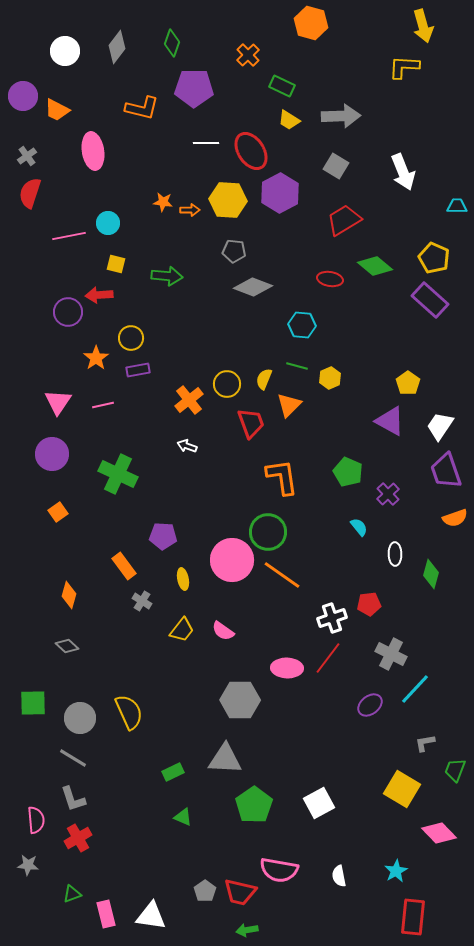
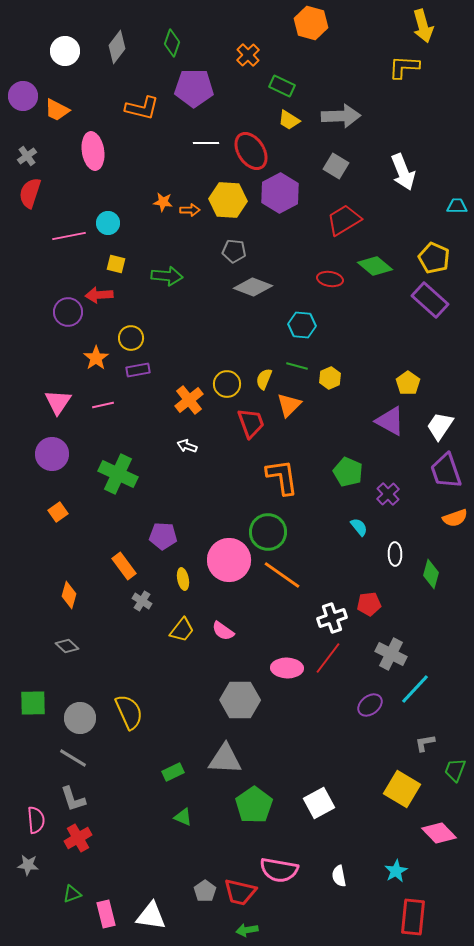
pink circle at (232, 560): moved 3 px left
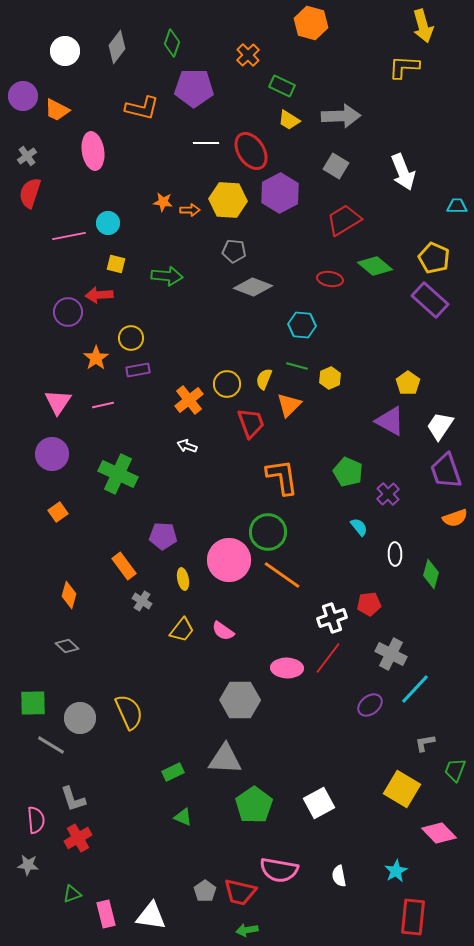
gray line at (73, 758): moved 22 px left, 13 px up
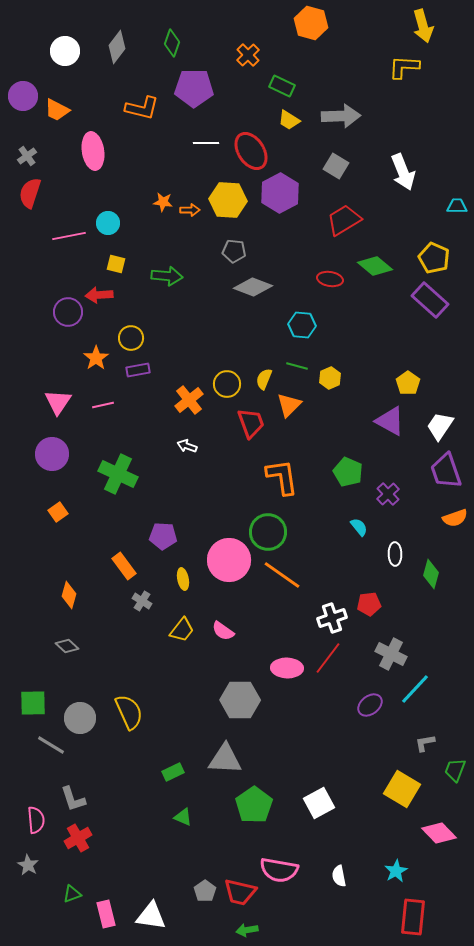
gray star at (28, 865): rotated 25 degrees clockwise
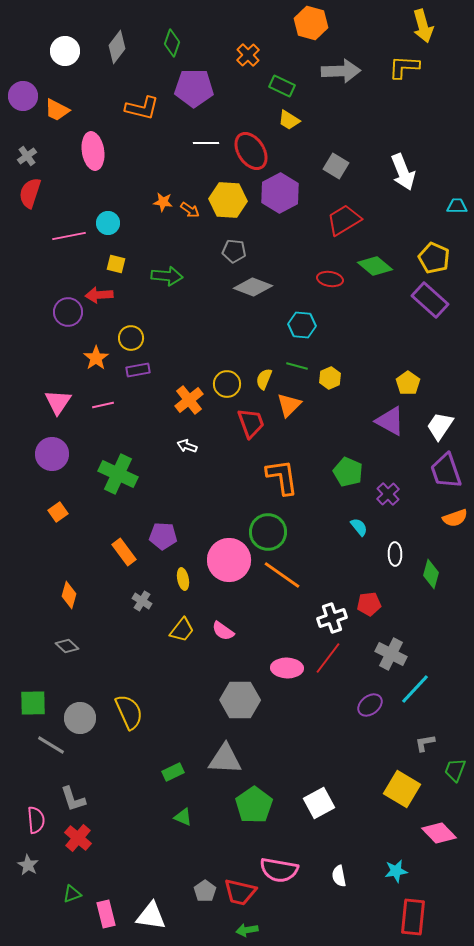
gray arrow at (341, 116): moved 45 px up
orange arrow at (190, 210): rotated 36 degrees clockwise
orange rectangle at (124, 566): moved 14 px up
red cross at (78, 838): rotated 20 degrees counterclockwise
cyan star at (396, 871): rotated 20 degrees clockwise
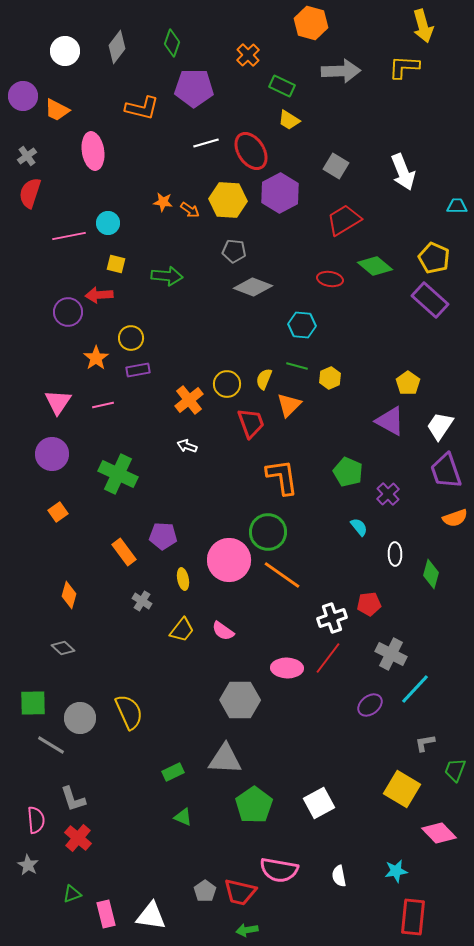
white line at (206, 143): rotated 15 degrees counterclockwise
gray diamond at (67, 646): moved 4 px left, 2 px down
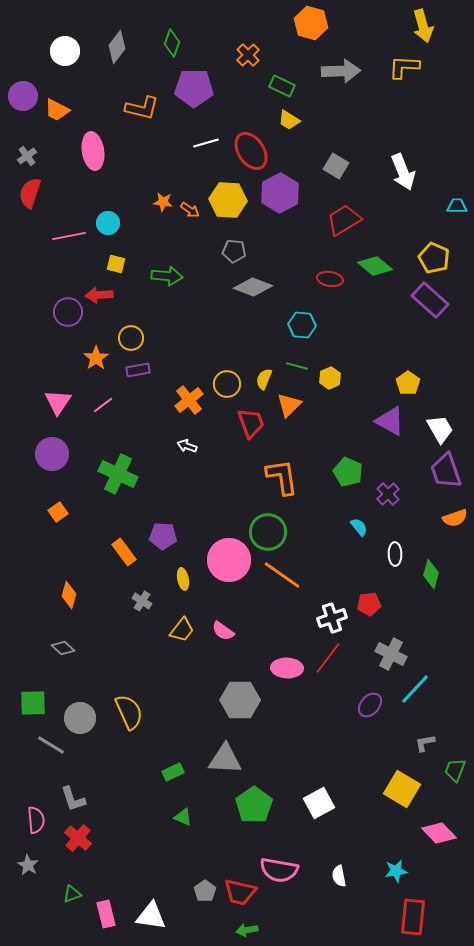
pink line at (103, 405): rotated 25 degrees counterclockwise
white trapezoid at (440, 426): moved 3 px down; rotated 116 degrees clockwise
purple ellipse at (370, 705): rotated 10 degrees counterclockwise
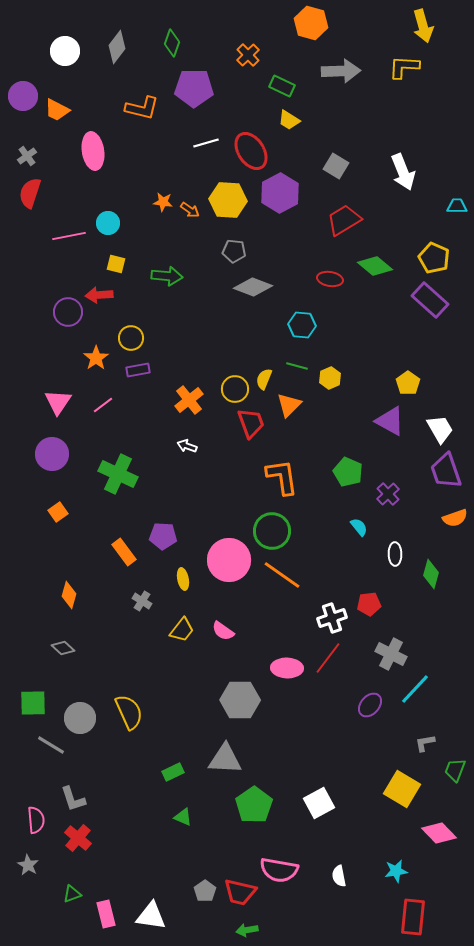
yellow circle at (227, 384): moved 8 px right, 5 px down
green circle at (268, 532): moved 4 px right, 1 px up
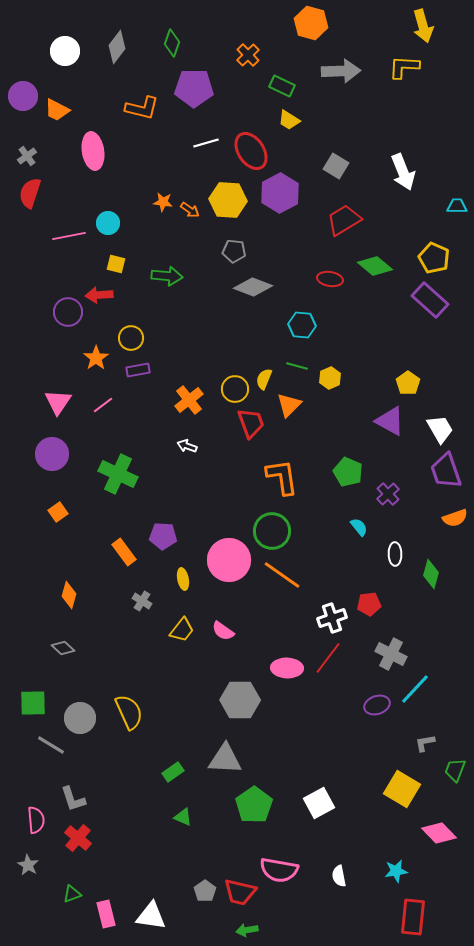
purple ellipse at (370, 705): moved 7 px right; rotated 30 degrees clockwise
green rectangle at (173, 772): rotated 10 degrees counterclockwise
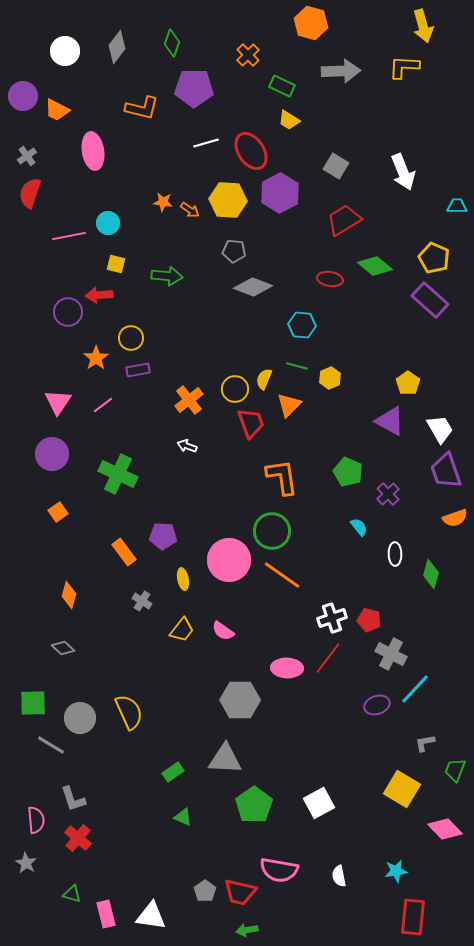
red pentagon at (369, 604): moved 16 px down; rotated 20 degrees clockwise
pink diamond at (439, 833): moved 6 px right, 4 px up
gray star at (28, 865): moved 2 px left, 2 px up
green triangle at (72, 894): rotated 36 degrees clockwise
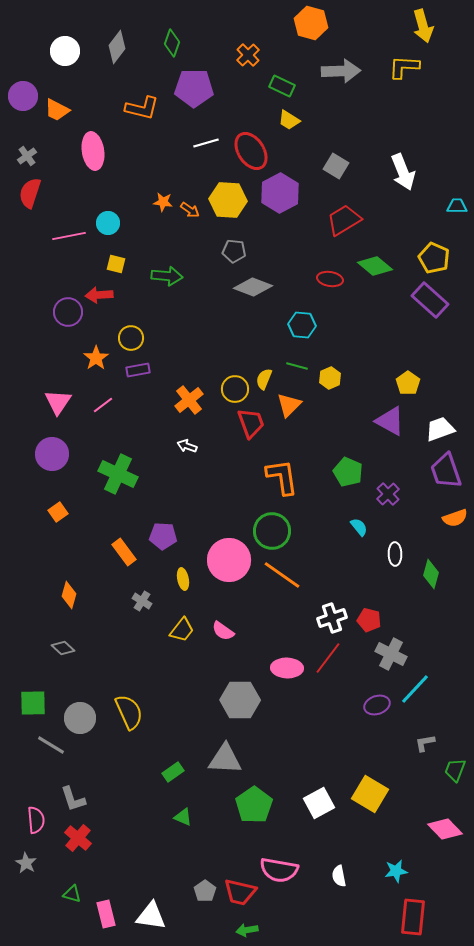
white trapezoid at (440, 429): rotated 80 degrees counterclockwise
yellow square at (402, 789): moved 32 px left, 5 px down
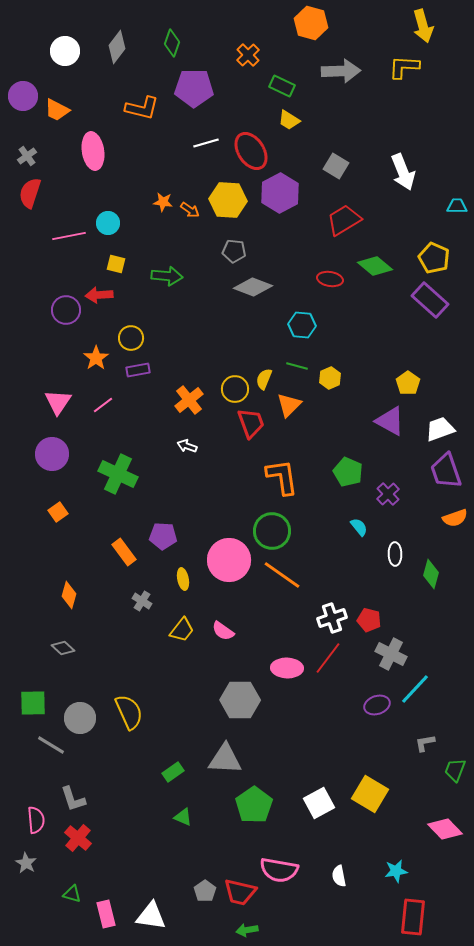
purple circle at (68, 312): moved 2 px left, 2 px up
